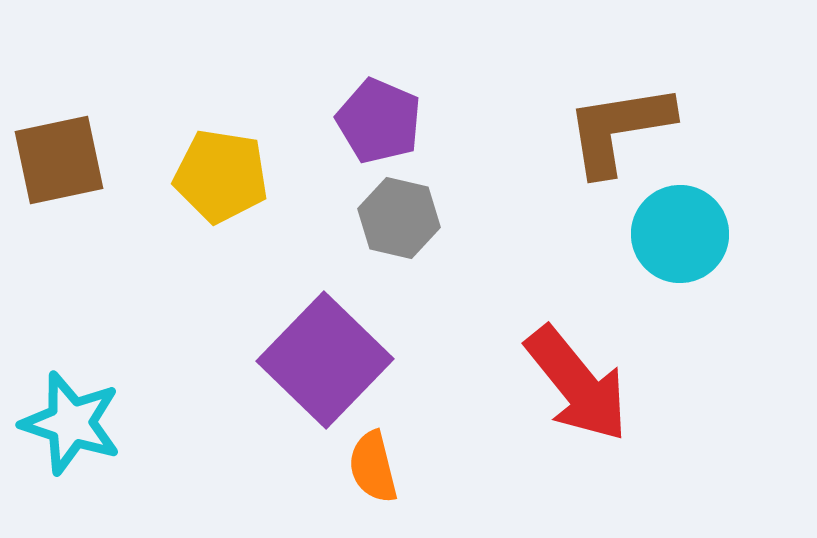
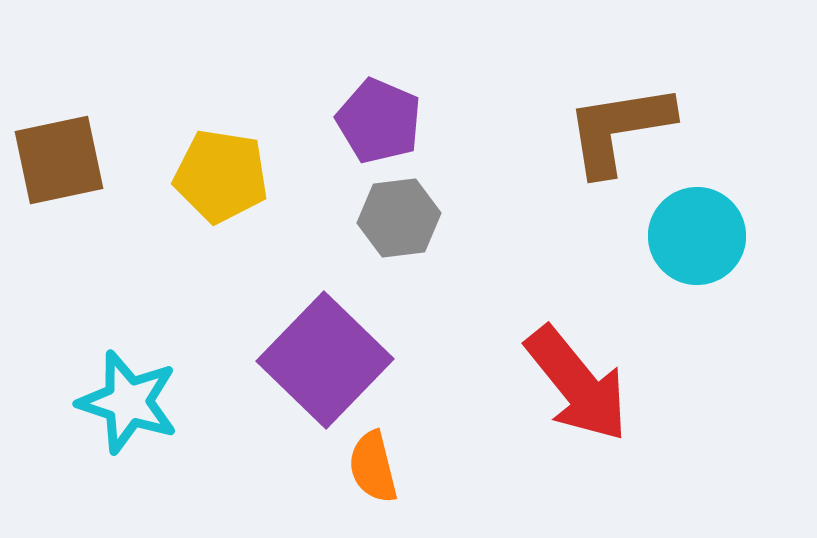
gray hexagon: rotated 20 degrees counterclockwise
cyan circle: moved 17 px right, 2 px down
cyan star: moved 57 px right, 21 px up
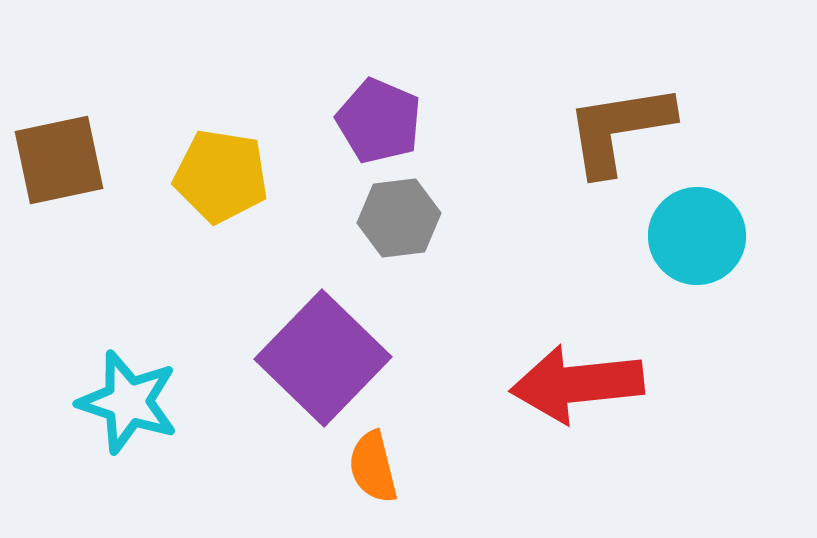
purple square: moved 2 px left, 2 px up
red arrow: rotated 123 degrees clockwise
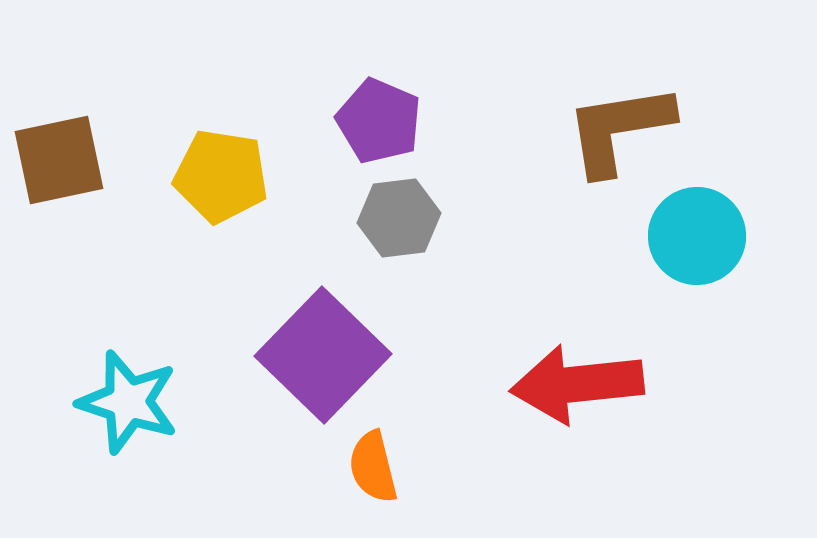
purple square: moved 3 px up
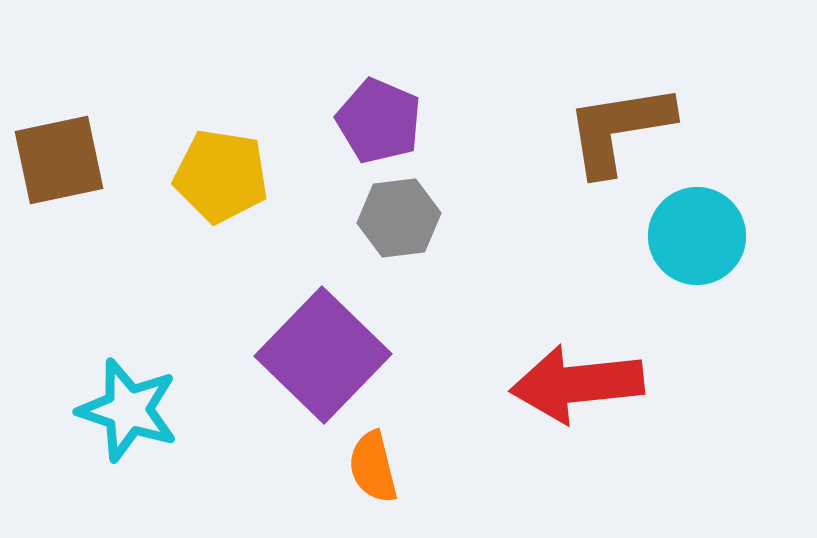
cyan star: moved 8 px down
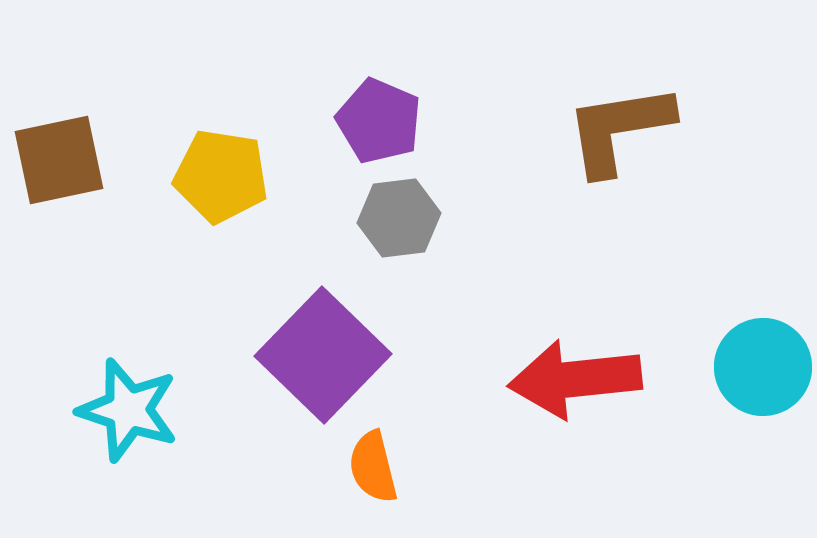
cyan circle: moved 66 px right, 131 px down
red arrow: moved 2 px left, 5 px up
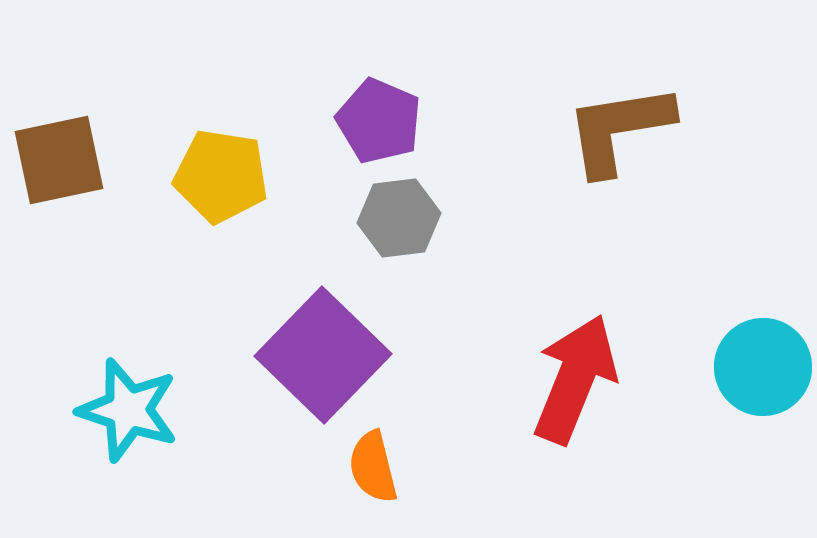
red arrow: rotated 118 degrees clockwise
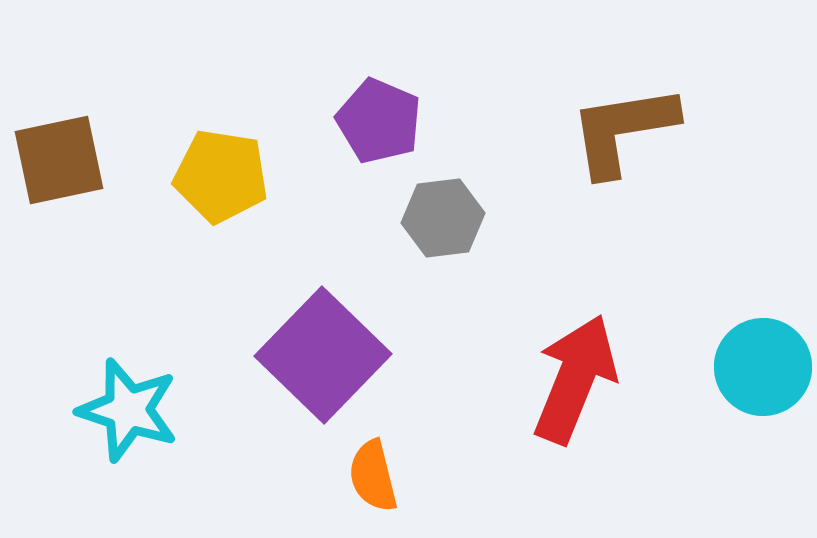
brown L-shape: moved 4 px right, 1 px down
gray hexagon: moved 44 px right
orange semicircle: moved 9 px down
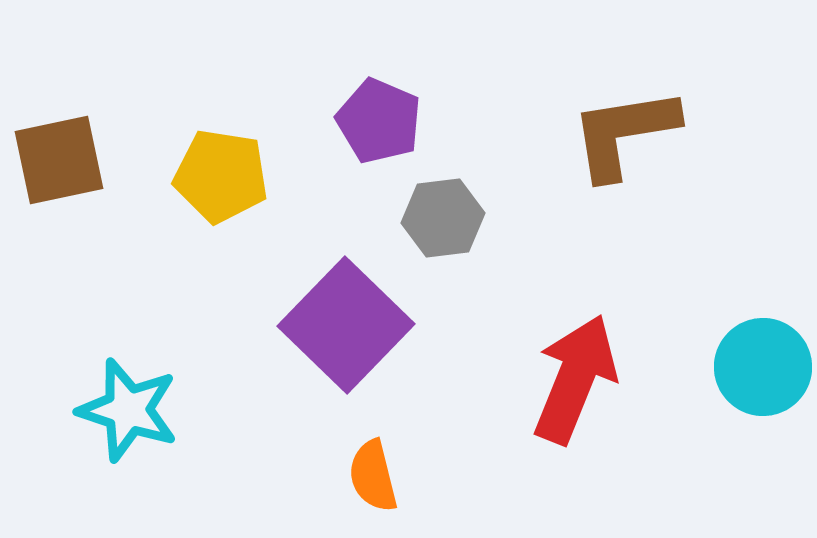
brown L-shape: moved 1 px right, 3 px down
purple square: moved 23 px right, 30 px up
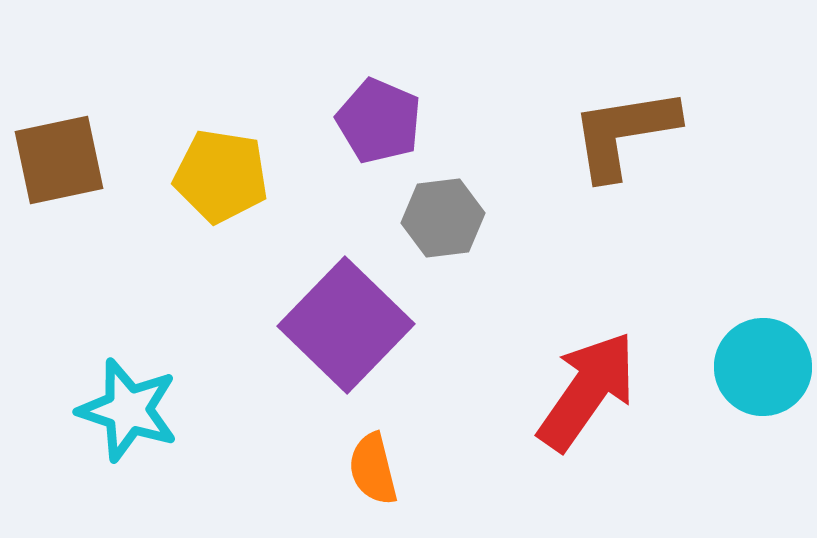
red arrow: moved 12 px right, 12 px down; rotated 13 degrees clockwise
orange semicircle: moved 7 px up
